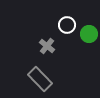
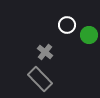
green circle: moved 1 px down
gray cross: moved 2 px left, 6 px down
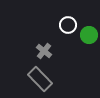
white circle: moved 1 px right
gray cross: moved 1 px left, 1 px up
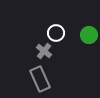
white circle: moved 12 px left, 8 px down
gray rectangle: rotated 20 degrees clockwise
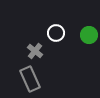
gray cross: moved 9 px left
gray rectangle: moved 10 px left
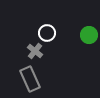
white circle: moved 9 px left
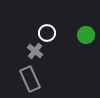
green circle: moved 3 px left
